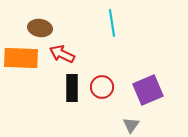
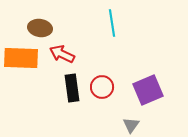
black rectangle: rotated 8 degrees counterclockwise
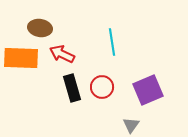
cyan line: moved 19 px down
black rectangle: rotated 8 degrees counterclockwise
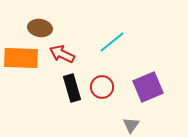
cyan line: rotated 60 degrees clockwise
purple square: moved 3 px up
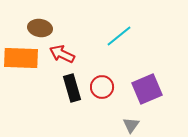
cyan line: moved 7 px right, 6 px up
purple square: moved 1 px left, 2 px down
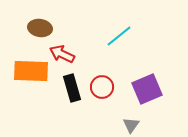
orange rectangle: moved 10 px right, 13 px down
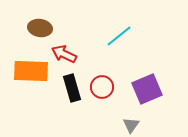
red arrow: moved 2 px right
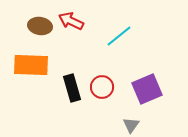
brown ellipse: moved 2 px up
red arrow: moved 7 px right, 33 px up
orange rectangle: moved 6 px up
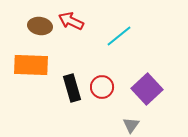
purple square: rotated 20 degrees counterclockwise
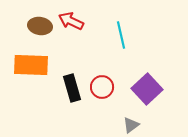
cyan line: moved 2 px right, 1 px up; rotated 64 degrees counterclockwise
gray triangle: rotated 18 degrees clockwise
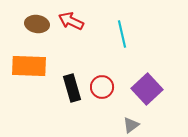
brown ellipse: moved 3 px left, 2 px up
cyan line: moved 1 px right, 1 px up
orange rectangle: moved 2 px left, 1 px down
